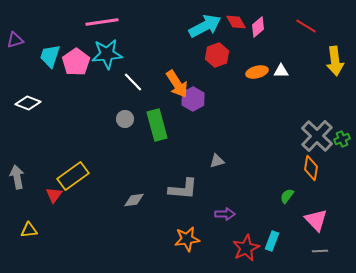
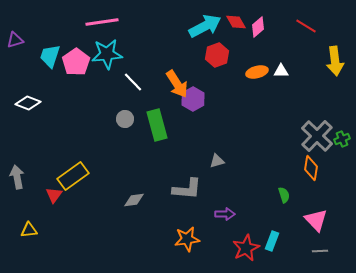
gray L-shape: moved 4 px right
green semicircle: moved 3 px left, 1 px up; rotated 126 degrees clockwise
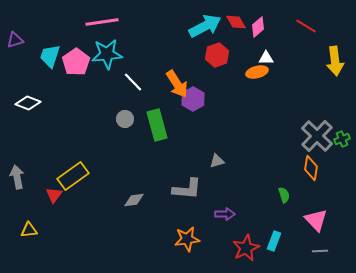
white triangle: moved 15 px left, 13 px up
cyan rectangle: moved 2 px right
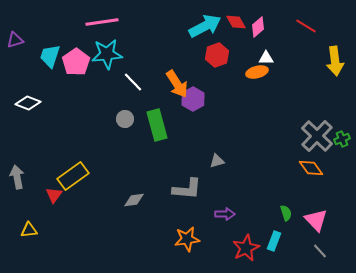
orange diamond: rotated 45 degrees counterclockwise
green semicircle: moved 2 px right, 18 px down
gray line: rotated 49 degrees clockwise
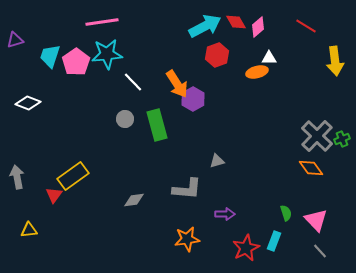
white triangle: moved 3 px right
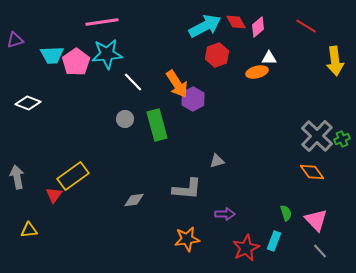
cyan trapezoid: moved 2 px right, 1 px up; rotated 110 degrees counterclockwise
orange diamond: moved 1 px right, 4 px down
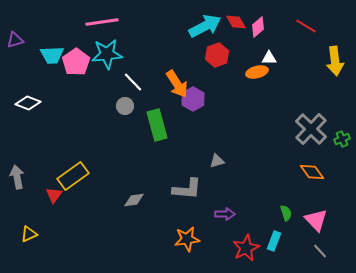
gray circle: moved 13 px up
gray cross: moved 6 px left, 7 px up
yellow triangle: moved 4 px down; rotated 18 degrees counterclockwise
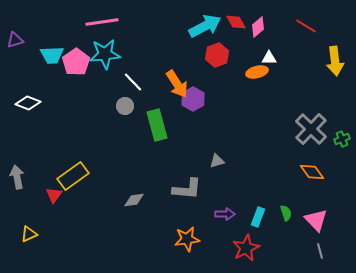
cyan star: moved 2 px left
cyan rectangle: moved 16 px left, 24 px up
gray line: rotated 28 degrees clockwise
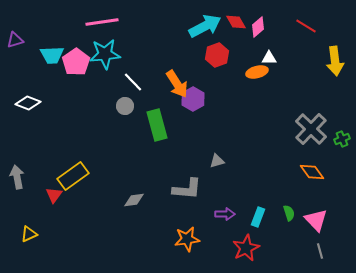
green semicircle: moved 3 px right
